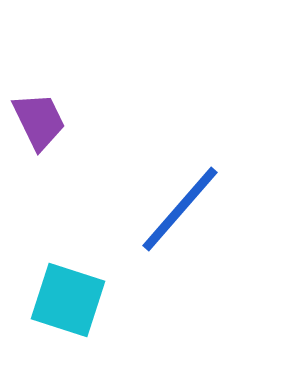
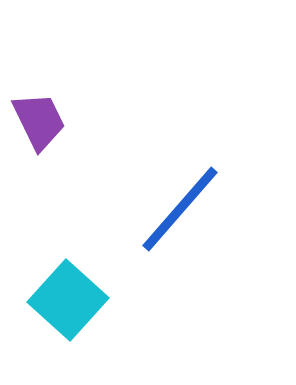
cyan square: rotated 24 degrees clockwise
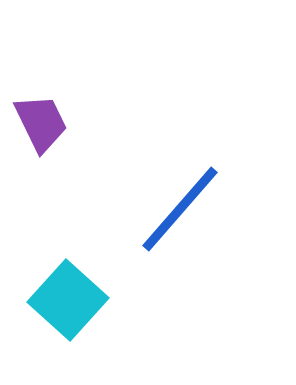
purple trapezoid: moved 2 px right, 2 px down
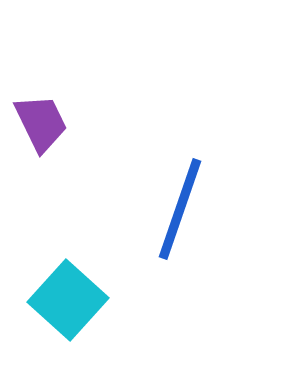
blue line: rotated 22 degrees counterclockwise
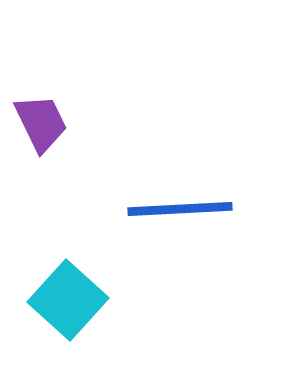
blue line: rotated 68 degrees clockwise
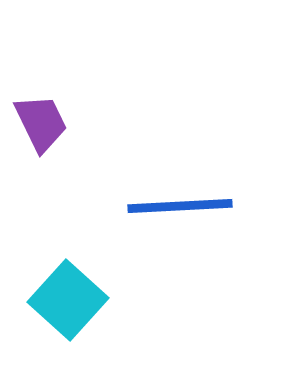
blue line: moved 3 px up
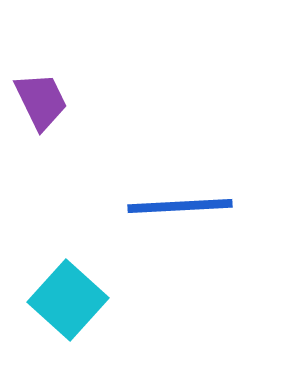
purple trapezoid: moved 22 px up
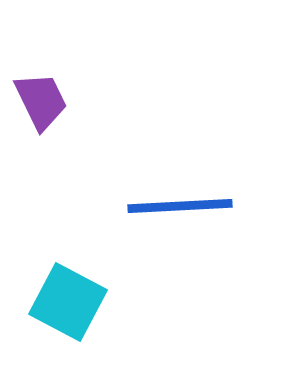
cyan square: moved 2 px down; rotated 14 degrees counterclockwise
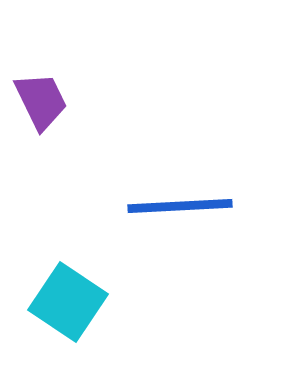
cyan square: rotated 6 degrees clockwise
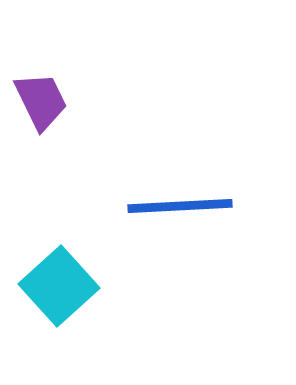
cyan square: moved 9 px left, 16 px up; rotated 14 degrees clockwise
